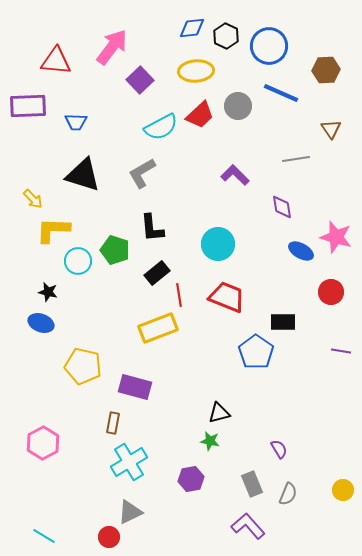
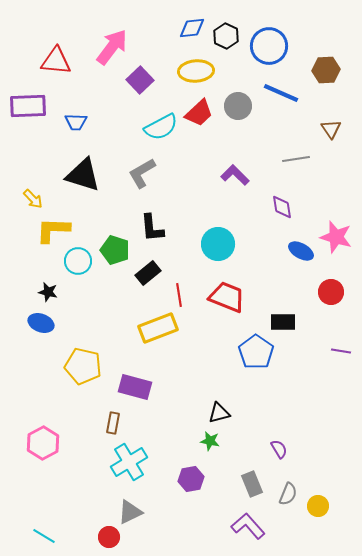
red trapezoid at (200, 115): moved 1 px left, 2 px up
black rectangle at (157, 273): moved 9 px left
yellow circle at (343, 490): moved 25 px left, 16 px down
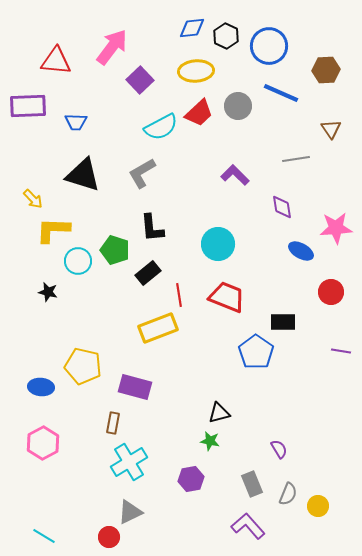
pink star at (336, 237): moved 9 px up; rotated 20 degrees counterclockwise
blue ellipse at (41, 323): moved 64 px down; rotated 15 degrees counterclockwise
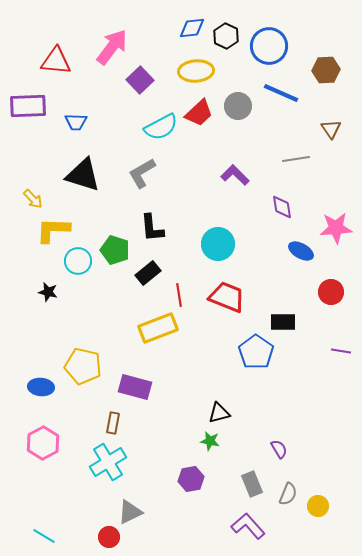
cyan cross at (129, 462): moved 21 px left
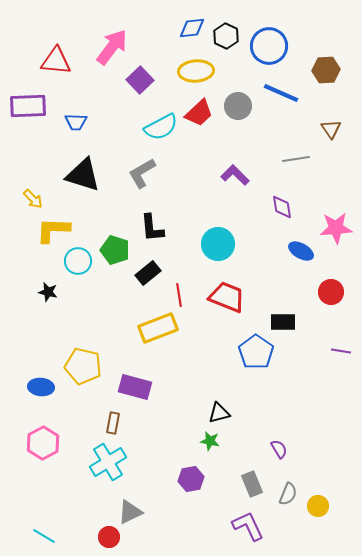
purple L-shape at (248, 526): rotated 16 degrees clockwise
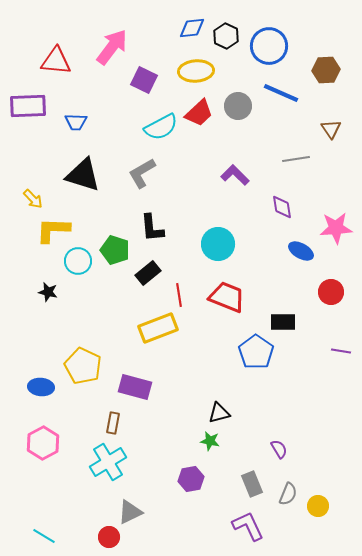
purple square at (140, 80): moved 4 px right; rotated 20 degrees counterclockwise
yellow pentagon at (83, 366): rotated 12 degrees clockwise
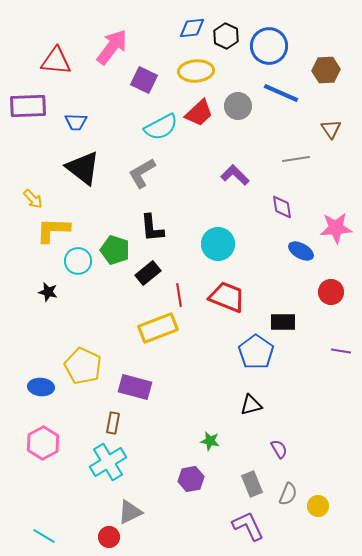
black triangle at (83, 175): moved 7 px up; rotated 21 degrees clockwise
black triangle at (219, 413): moved 32 px right, 8 px up
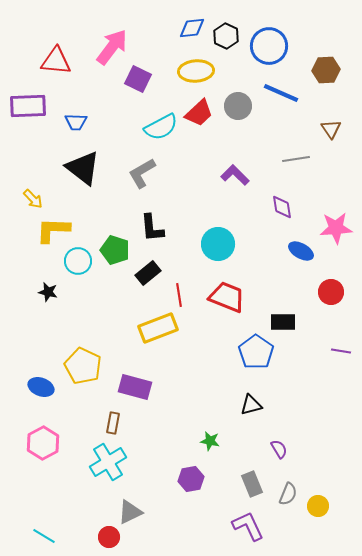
purple square at (144, 80): moved 6 px left, 1 px up
blue ellipse at (41, 387): rotated 15 degrees clockwise
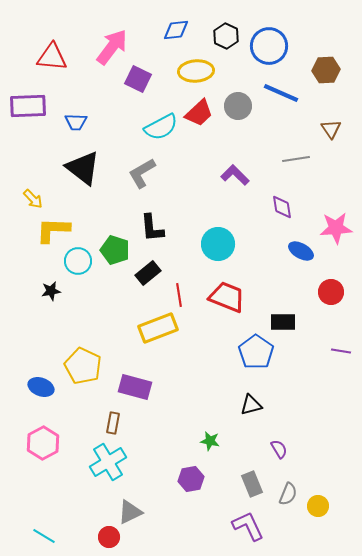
blue diamond at (192, 28): moved 16 px left, 2 px down
red triangle at (56, 61): moved 4 px left, 4 px up
black star at (48, 292): moved 3 px right, 1 px up; rotated 24 degrees counterclockwise
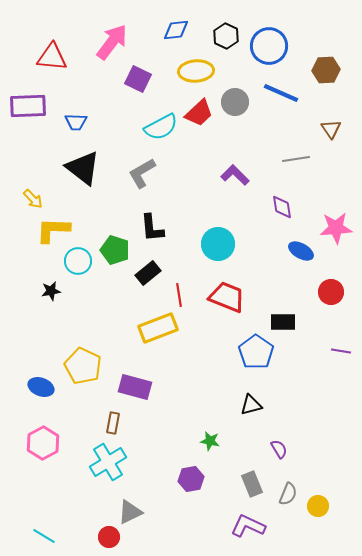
pink arrow at (112, 47): moved 5 px up
gray circle at (238, 106): moved 3 px left, 4 px up
purple L-shape at (248, 526): rotated 40 degrees counterclockwise
